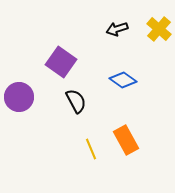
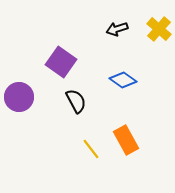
yellow line: rotated 15 degrees counterclockwise
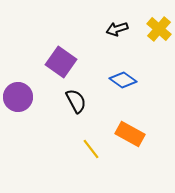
purple circle: moved 1 px left
orange rectangle: moved 4 px right, 6 px up; rotated 32 degrees counterclockwise
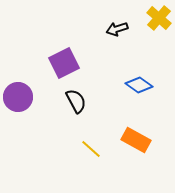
yellow cross: moved 11 px up
purple square: moved 3 px right, 1 px down; rotated 28 degrees clockwise
blue diamond: moved 16 px right, 5 px down
orange rectangle: moved 6 px right, 6 px down
yellow line: rotated 10 degrees counterclockwise
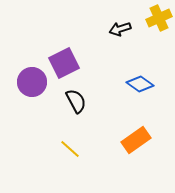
yellow cross: rotated 25 degrees clockwise
black arrow: moved 3 px right
blue diamond: moved 1 px right, 1 px up
purple circle: moved 14 px right, 15 px up
orange rectangle: rotated 64 degrees counterclockwise
yellow line: moved 21 px left
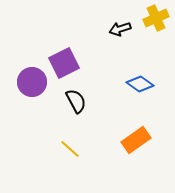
yellow cross: moved 3 px left
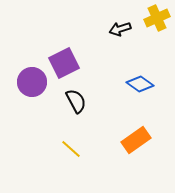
yellow cross: moved 1 px right
yellow line: moved 1 px right
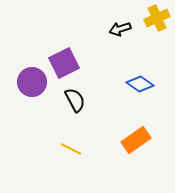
black semicircle: moved 1 px left, 1 px up
yellow line: rotated 15 degrees counterclockwise
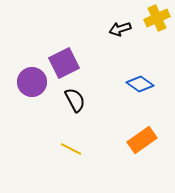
orange rectangle: moved 6 px right
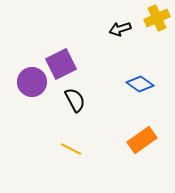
purple square: moved 3 px left, 1 px down
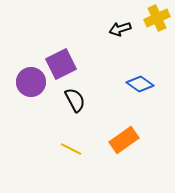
purple circle: moved 1 px left
orange rectangle: moved 18 px left
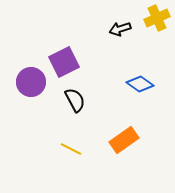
purple square: moved 3 px right, 2 px up
